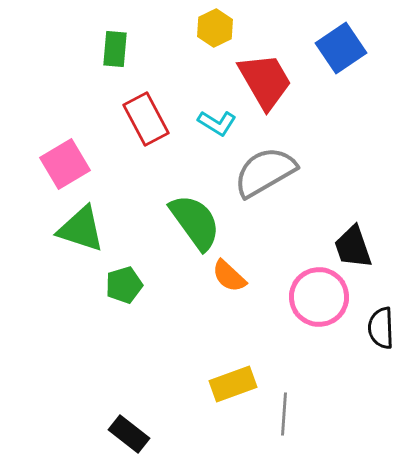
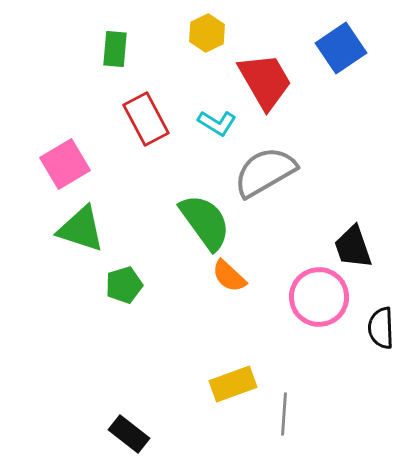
yellow hexagon: moved 8 px left, 5 px down
green semicircle: moved 10 px right
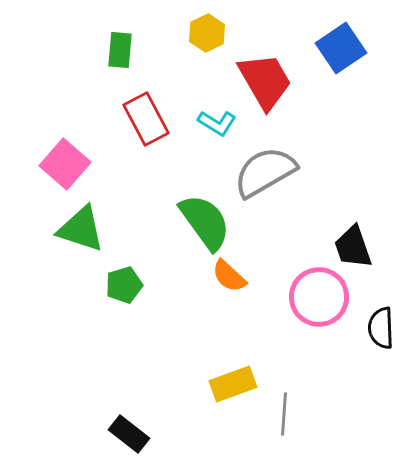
green rectangle: moved 5 px right, 1 px down
pink square: rotated 18 degrees counterclockwise
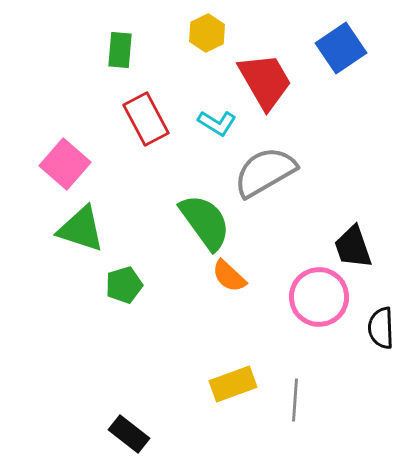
gray line: moved 11 px right, 14 px up
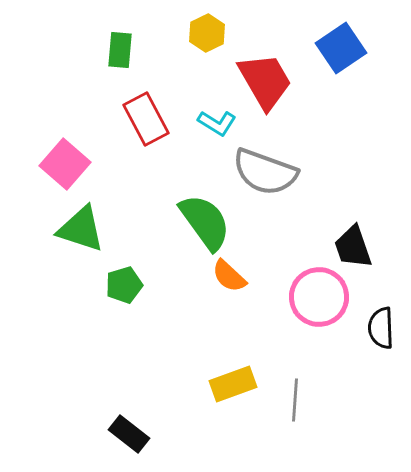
gray semicircle: rotated 130 degrees counterclockwise
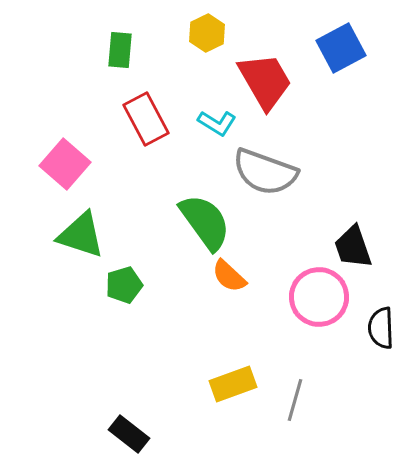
blue square: rotated 6 degrees clockwise
green triangle: moved 6 px down
gray line: rotated 12 degrees clockwise
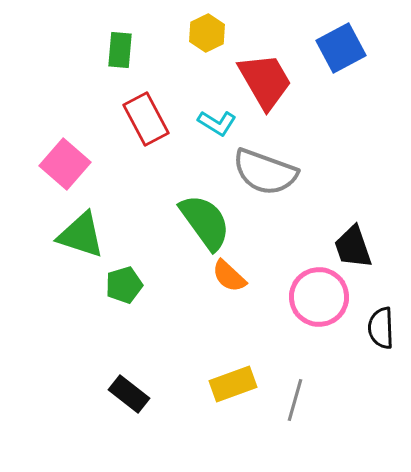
black rectangle: moved 40 px up
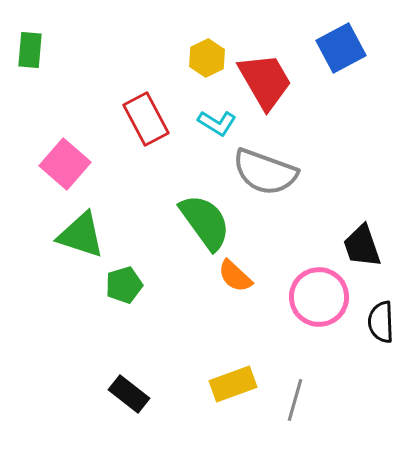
yellow hexagon: moved 25 px down
green rectangle: moved 90 px left
black trapezoid: moved 9 px right, 1 px up
orange semicircle: moved 6 px right
black semicircle: moved 6 px up
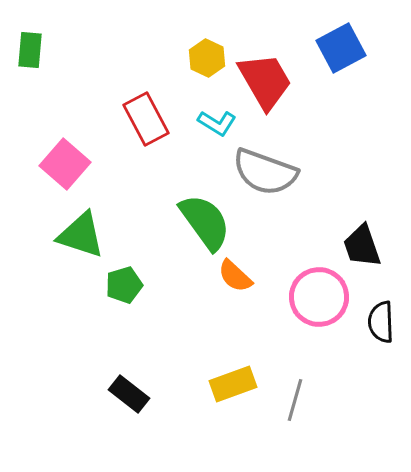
yellow hexagon: rotated 9 degrees counterclockwise
